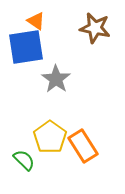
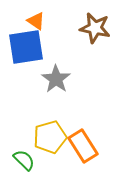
yellow pentagon: rotated 20 degrees clockwise
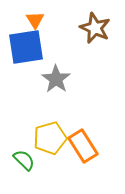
orange triangle: moved 1 px left, 1 px up; rotated 24 degrees clockwise
brown star: rotated 12 degrees clockwise
yellow pentagon: moved 1 px down
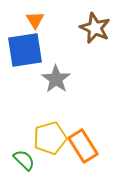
blue square: moved 1 px left, 3 px down
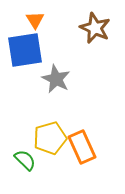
gray star: rotated 8 degrees counterclockwise
orange rectangle: moved 1 px left, 1 px down; rotated 8 degrees clockwise
green semicircle: moved 1 px right
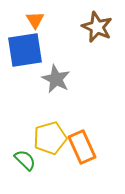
brown star: moved 2 px right, 1 px up
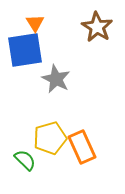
orange triangle: moved 3 px down
brown star: rotated 8 degrees clockwise
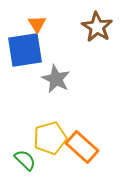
orange triangle: moved 2 px right, 1 px down
orange rectangle: rotated 24 degrees counterclockwise
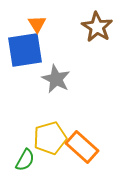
green semicircle: rotated 75 degrees clockwise
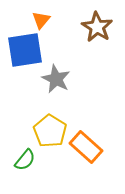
orange triangle: moved 4 px right, 4 px up; rotated 12 degrees clockwise
yellow pentagon: moved 7 px up; rotated 24 degrees counterclockwise
orange rectangle: moved 4 px right
green semicircle: rotated 10 degrees clockwise
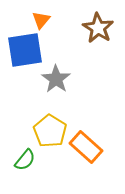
brown star: moved 1 px right, 1 px down
gray star: rotated 8 degrees clockwise
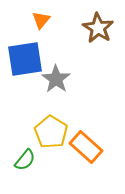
blue square: moved 9 px down
yellow pentagon: moved 1 px right, 1 px down
